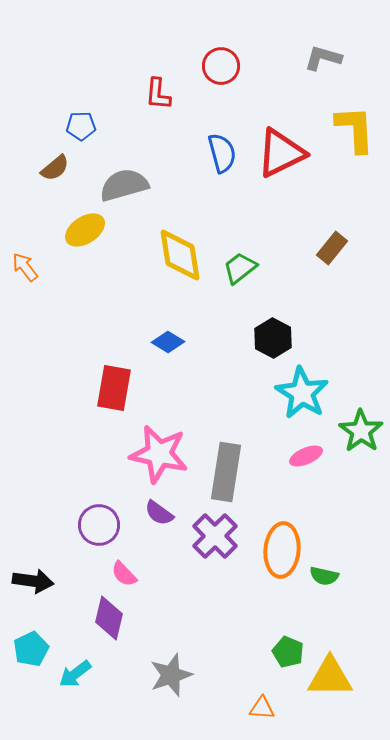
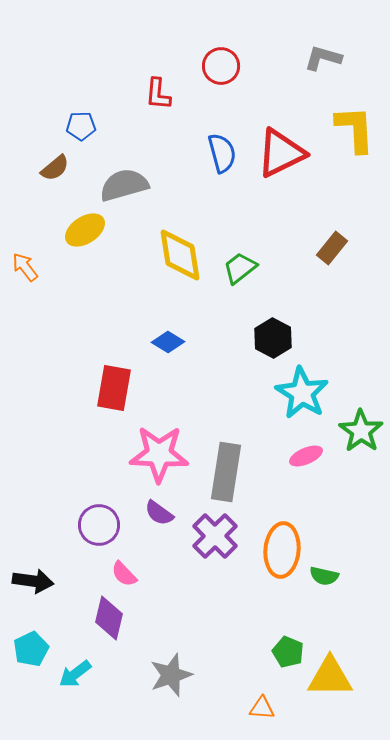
pink star: rotated 10 degrees counterclockwise
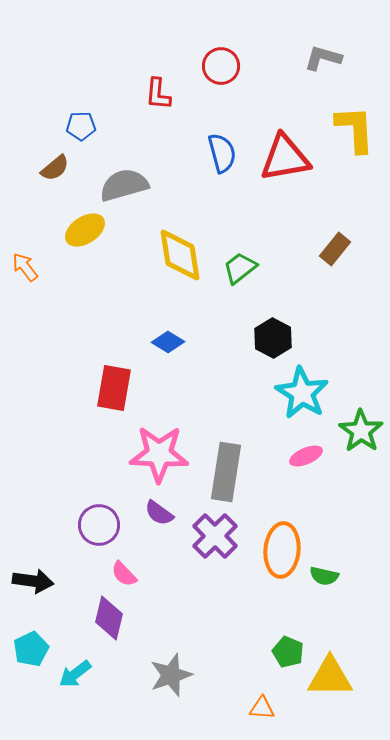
red triangle: moved 4 px right, 5 px down; rotated 16 degrees clockwise
brown rectangle: moved 3 px right, 1 px down
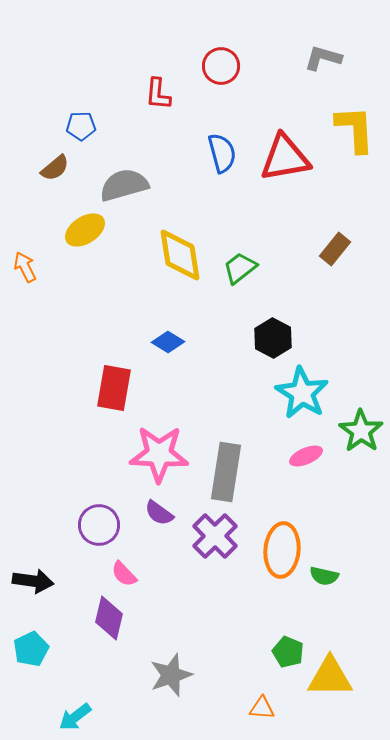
orange arrow: rotated 12 degrees clockwise
cyan arrow: moved 43 px down
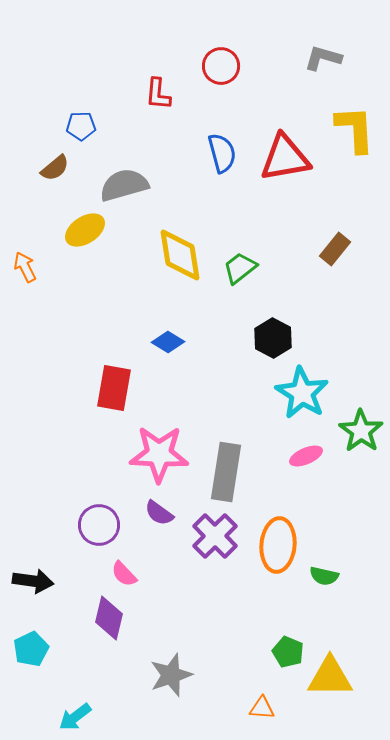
orange ellipse: moved 4 px left, 5 px up
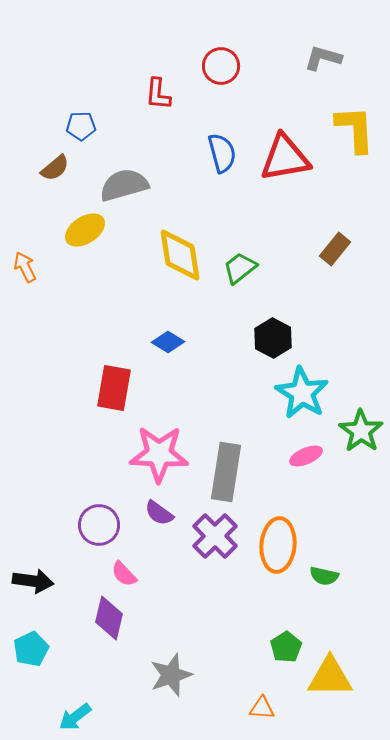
green pentagon: moved 2 px left, 5 px up; rotated 16 degrees clockwise
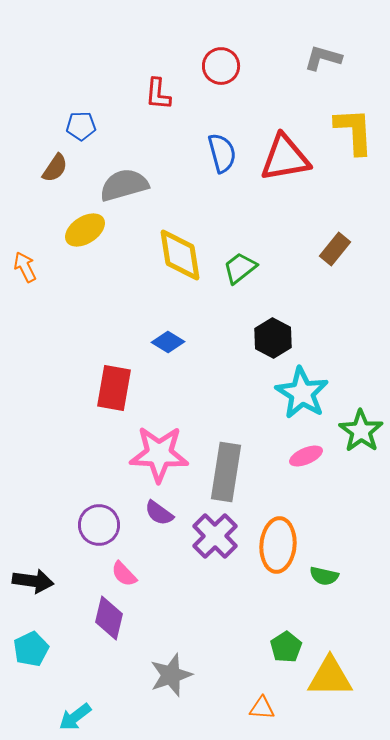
yellow L-shape: moved 1 px left, 2 px down
brown semicircle: rotated 16 degrees counterclockwise
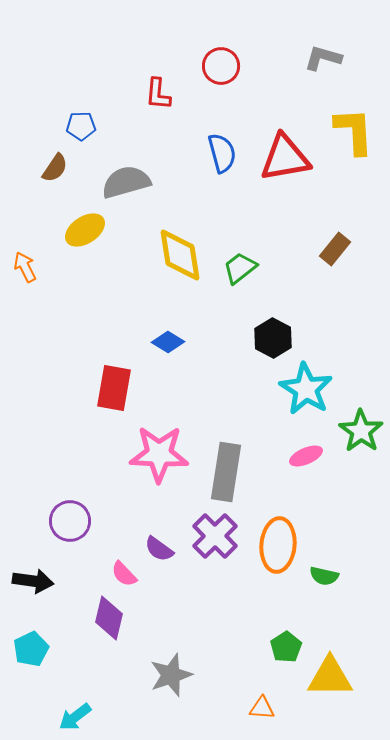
gray semicircle: moved 2 px right, 3 px up
cyan star: moved 4 px right, 4 px up
purple semicircle: moved 36 px down
purple circle: moved 29 px left, 4 px up
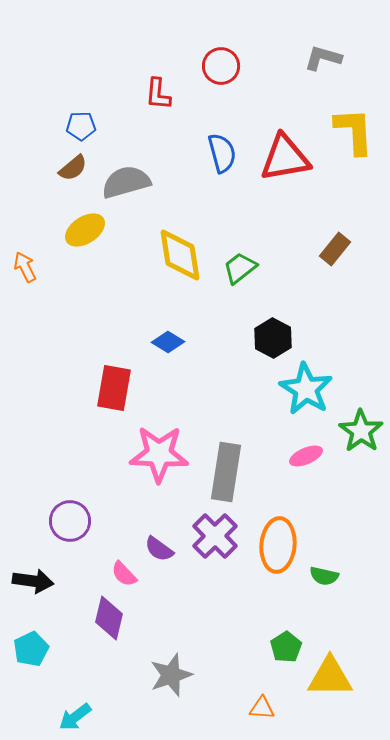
brown semicircle: moved 18 px right; rotated 16 degrees clockwise
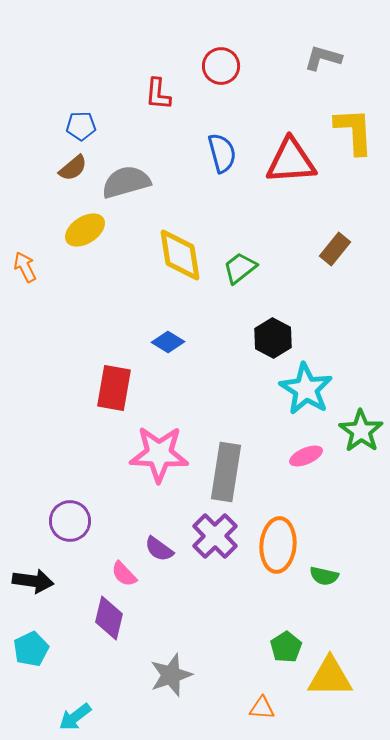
red triangle: moved 6 px right, 3 px down; rotated 6 degrees clockwise
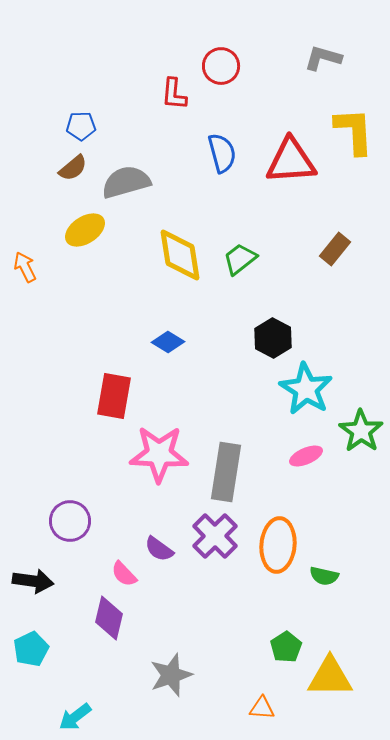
red L-shape: moved 16 px right
green trapezoid: moved 9 px up
red rectangle: moved 8 px down
